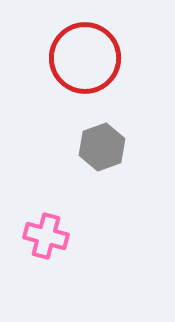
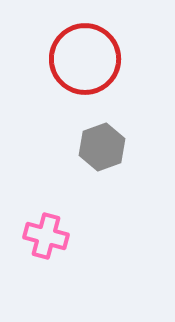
red circle: moved 1 px down
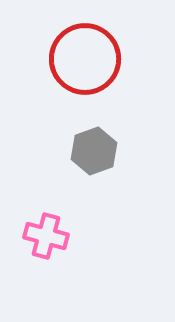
gray hexagon: moved 8 px left, 4 px down
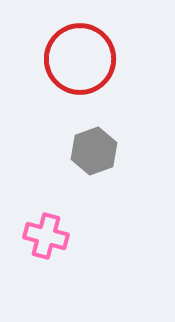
red circle: moved 5 px left
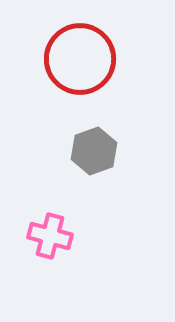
pink cross: moved 4 px right
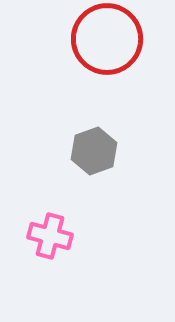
red circle: moved 27 px right, 20 px up
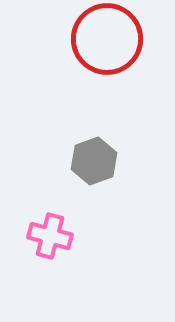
gray hexagon: moved 10 px down
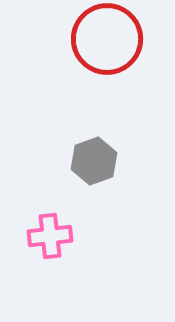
pink cross: rotated 21 degrees counterclockwise
